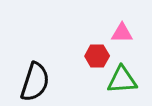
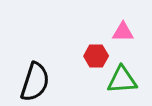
pink triangle: moved 1 px right, 1 px up
red hexagon: moved 1 px left
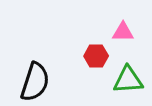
green triangle: moved 6 px right
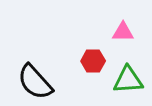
red hexagon: moved 3 px left, 5 px down
black semicircle: rotated 120 degrees clockwise
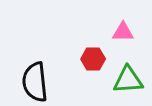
red hexagon: moved 2 px up
black semicircle: rotated 36 degrees clockwise
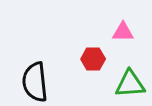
green triangle: moved 2 px right, 4 px down
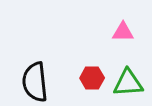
red hexagon: moved 1 px left, 19 px down
green triangle: moved 2 px left, 1 px up
